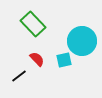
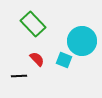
cyan square: rotated 35 degrees clockwise
black line: rotated 35 degrees clockwise
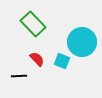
cyan circle: moved 1 px down
cyan square: moved 2 px left, 1 px down
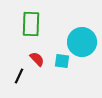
green rectangle: moved 2 px left; rotated 45 degrees clockwise
cyan square: rotated 14 degrees counterclockwise
black line: rotated 63 degrees counterclockwise
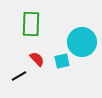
cyan square: rotated 21 degrees counterclockwise
black line: rotated 35 degrees clockwise
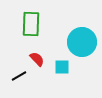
cyan square: moved 6 px down; rotated 14 degrees clockwise
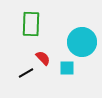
red semicircle: moved 6 px right, 1 px up
cyan square: moved 5 px right, 1 px down
black line: moved 7 px right, 3 px up
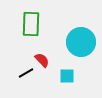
cyan circle: moved 1 px left
red semicircle: moved 1 px left, 2 px down
cyan square: moved 8 px down
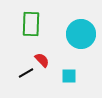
cyan circle: moved 8 px up
cyan square: moved 2 px right
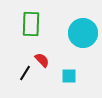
cyan circle: moved 2 px right, 1 px up
black line: moved 1 px left; rotated 28 degrees counterclockwise
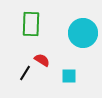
red semicircle: rotated 14 degrees counterclockwise
